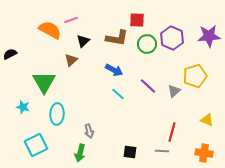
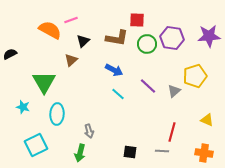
purple hexagon: rotated 15 degrees counterclockwise
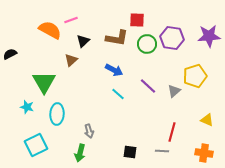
cyan star: moved 4 px right
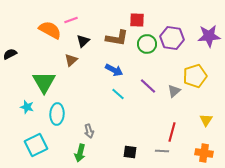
yellow triangle: moved 1 px left; rotated 40 degrees clockwise
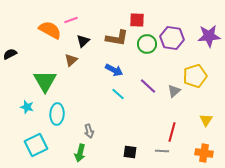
green triangle: moved 1 px right, 1 px up
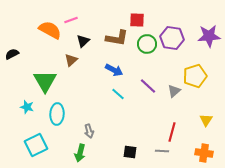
black semicircle: moved 2 px right
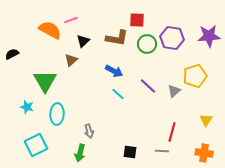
blue arrow: moved 1 px down
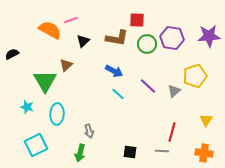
brown triangle: moved 5 px left, 5 px down
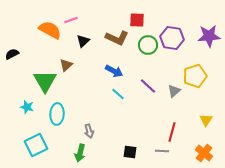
brown L-shape: rotated 15 degrees clockwise
green circle: moved 1 px right, 1 px down
orange cross: rotated 30 degrees clockwise
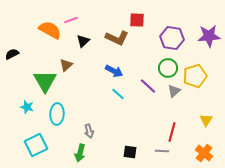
green circle: moved 20 px right, 23 px down
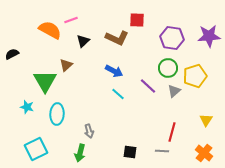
cyan square: moved 4 px down
